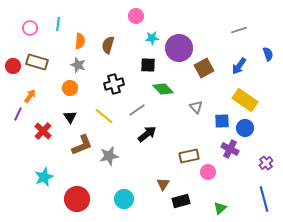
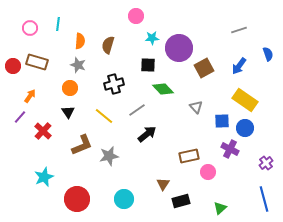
purple line at (18, 114): moved 2 px right, 3 px down; rotated 16 degrees clockwise
black triangle at (70, 117): moved 2 px left, 5 px up
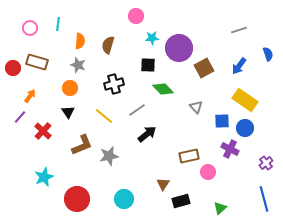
red circle at (13, 66): moved 2 px down
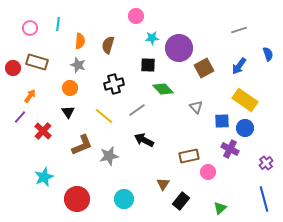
black arrow at (147, 134): moved 3 px left, 6 px down; rotated 114 degrees counterclockwise
black rectangle at (181, 201): rotated 36 degrees counterclockwise
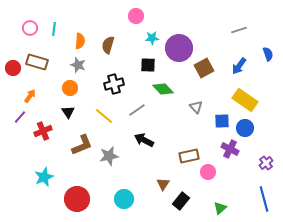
cyan line at (58, 24): moved 4 px left, 5 px down
red cross at (43, 131): rotated 24 degrees clockwise
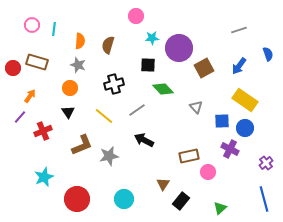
pink circle at (30, 28): moved 2 px right, 3 px up
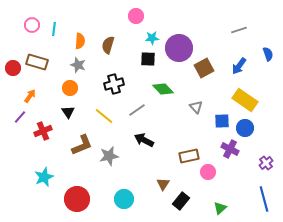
black square at (148, 65): moved 6 px up
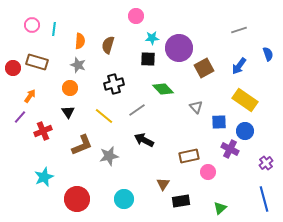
blue square at (222, 121): moved 3 px left, 1 px down
blue circle at (245, 128): moved 3 px down
black rectangle at (181, 201): rotated 42 degrees clockwise
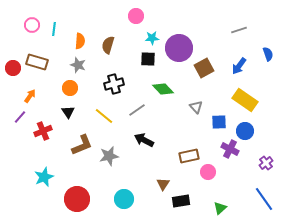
blue line at (264, 199): rotated 20 degrees counterclockwise
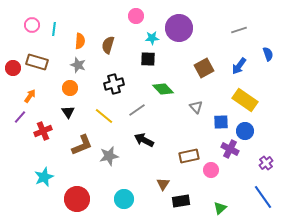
purple circle at (179, 48): moved 20 px up
blue square at (219, 122): moved 2 px right
pink circle at (208, 172): moved 3 px right, 2 px up
blue line at (264, 199): moved 1 px left, 2 px up
